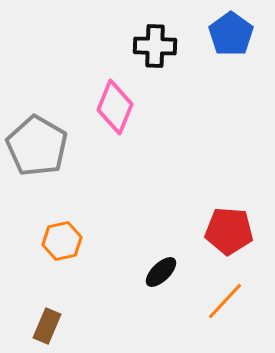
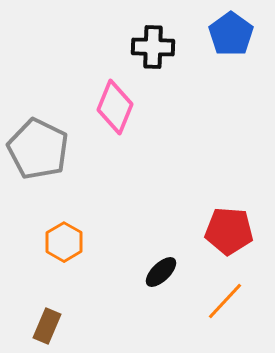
black cross: moved 2 px left, 1 px down
gray pentagon: moved 1 px right, 3 px down; rotated 4 degrees counterclockwise
orange hexagon: moved 2 px right, 1 px down; rotated 18 degrees counterclockwise
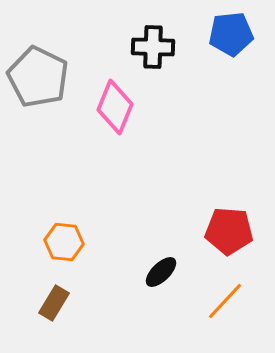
blue pentagon: rotated 30 degrees clockwise
gray pentagon: moved 72 px up
orange hexagon: rotated 24 degrees counterclockwise
brown rectangle: moved 7 px right, 23 px up; rotated 8 degrees clockwise
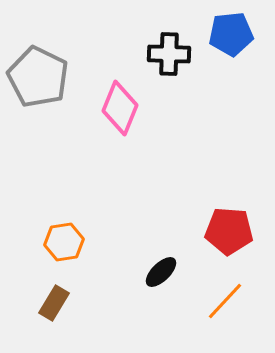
black cross: moved 16 px right, 7 px down
pink diamond: moved 5 px right, 1 px down
orange hexagon: rotated 15 degrees counterclockwise
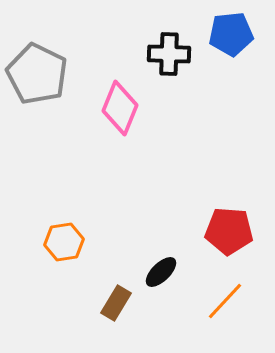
gray pentagon: moved 1 px left, 3 px up
brown rectangle: moved 62 px right
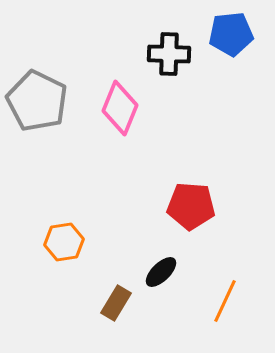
gray pentagon: moved 27 px down
red pentagon: moved 38 px left, 25 px up
orange line: rotated 18 degrees counterclockwise
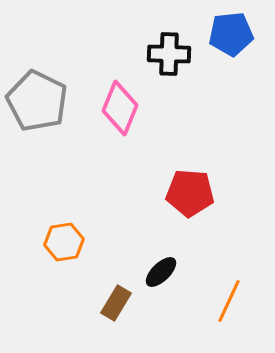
red pentagon: moved 1 px left, 13 px up
orange line: moved 4 px right
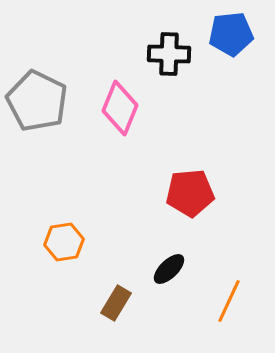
red pentagon: rotated 9 degrees counterclockwise
black ellipse: moved 8 px right, 3 px up
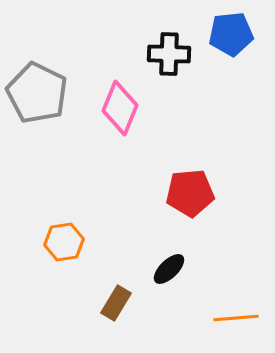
gray pentagon: moved 8 px up
orange line: moved 7 px right, 17 px down; rotated 60 degrees clockwise
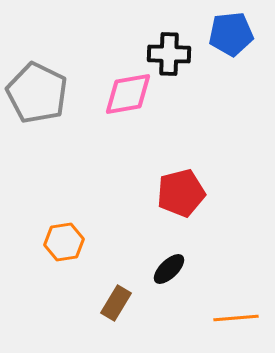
pink diamond: moved 8 px right, 14 px up; rotated 58 degrees clockwise
red pentagon: moved 9 px left; rotated 9 degrees counterclockwise
